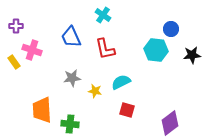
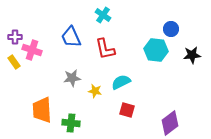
purple cross: moved 1 px left, 11 px down
green cross: moved 1 px right, 1 px up
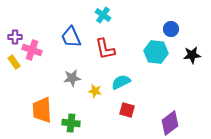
cyan hexagon: moved 2 px down
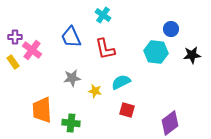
pink cross: rotated 18 degrees clockwise
yellow rectangle: moved 1 px left
